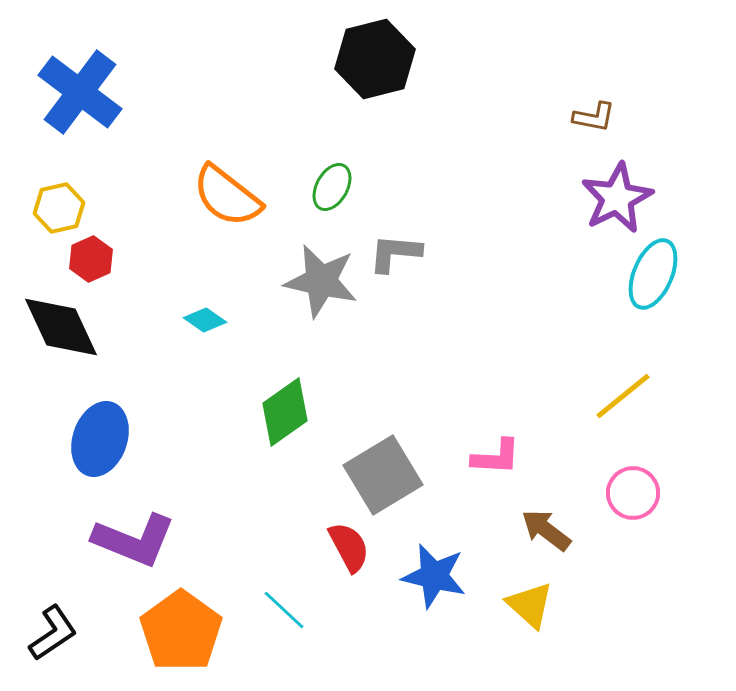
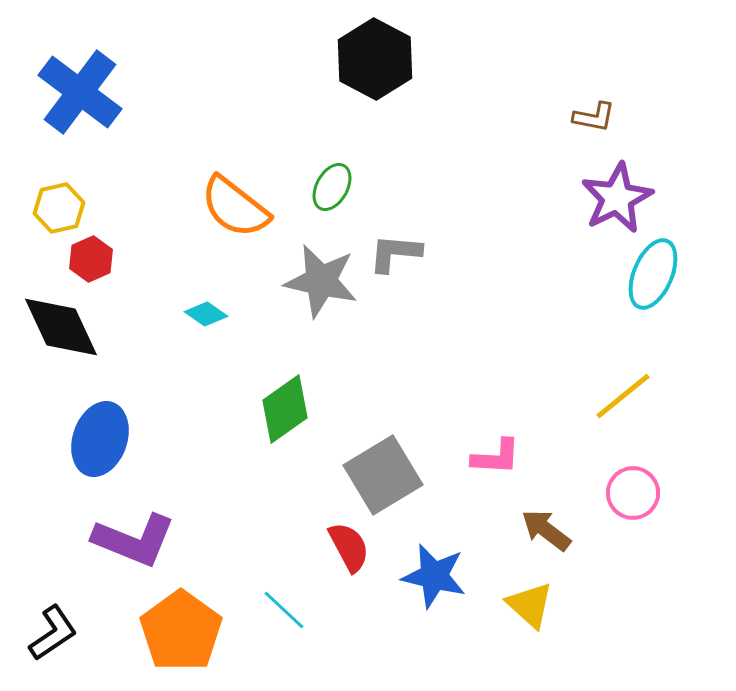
black hexagon: rotated 18 degrees counterclockwise
orange semicircle: moved 8 px right, 11 px down
cyan diamond: moved 1 px right, 6 px up
green diamond: moved 3 px up
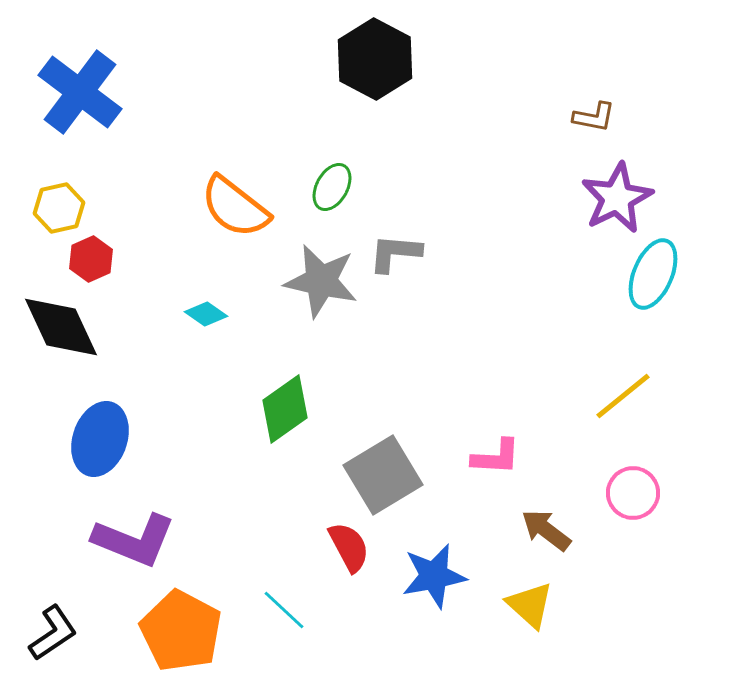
blue star: rotated 24 degrees counterclockwise
orange pentagon: rotated 8 degrees counterclockwise
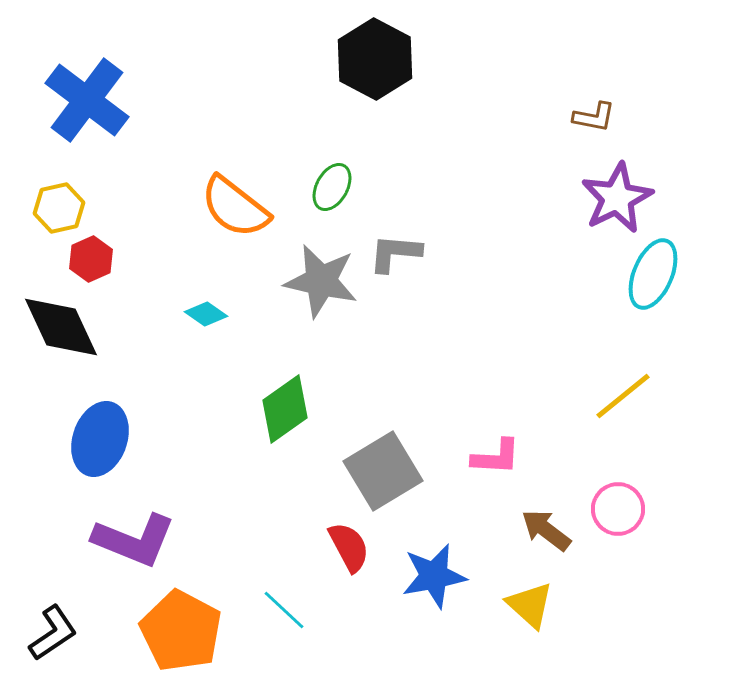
blue cross: moved 7 px right, 8 px down
gray square: moved 4 px up
pink circle: moved 15 px left, 16 px down
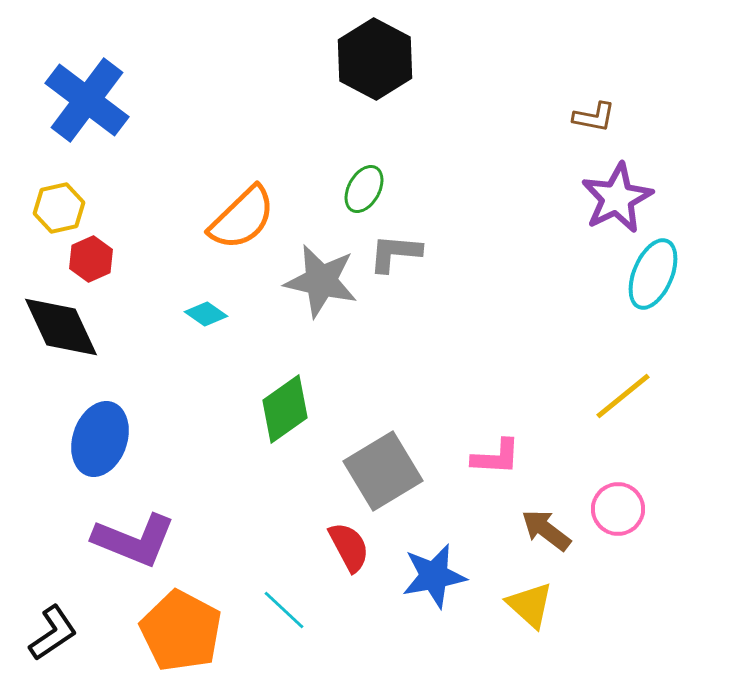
green ellipse: moved 32 px right, 2 px down
orange semicircle: moved 7 px right, 11 px down; rotated 82 degrees counterclockwise
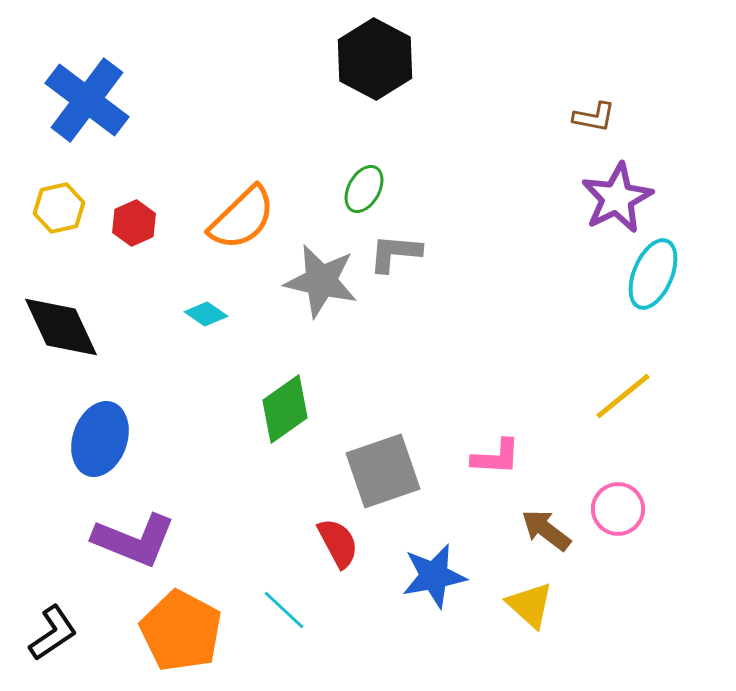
red hexagon: moved 43 px right, 36 px up
gray square: rotated 12 degrees clockwise
red semicircle: moved 11 px left, 4 px up
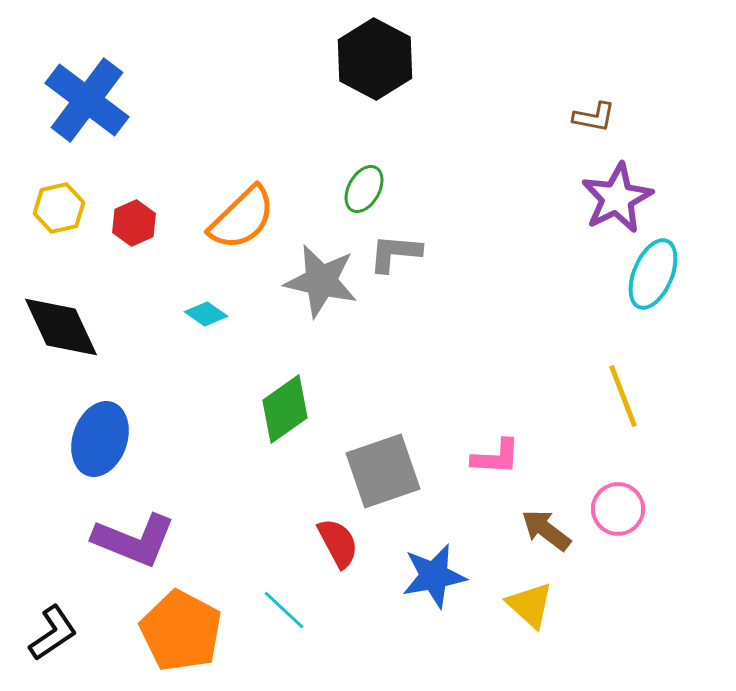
yellow line: rotated 72 degrees counterclockwise
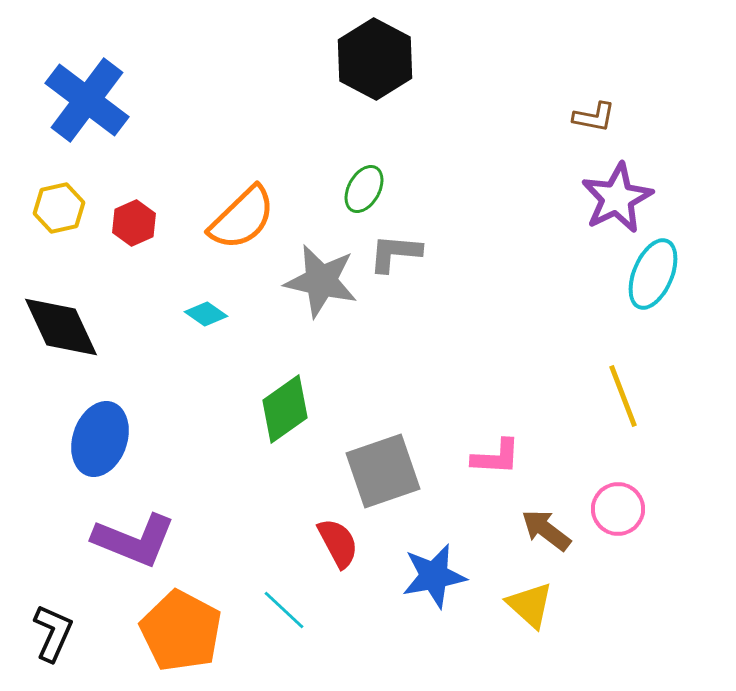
black L-shape: rotated 32 degrees counterclockwise
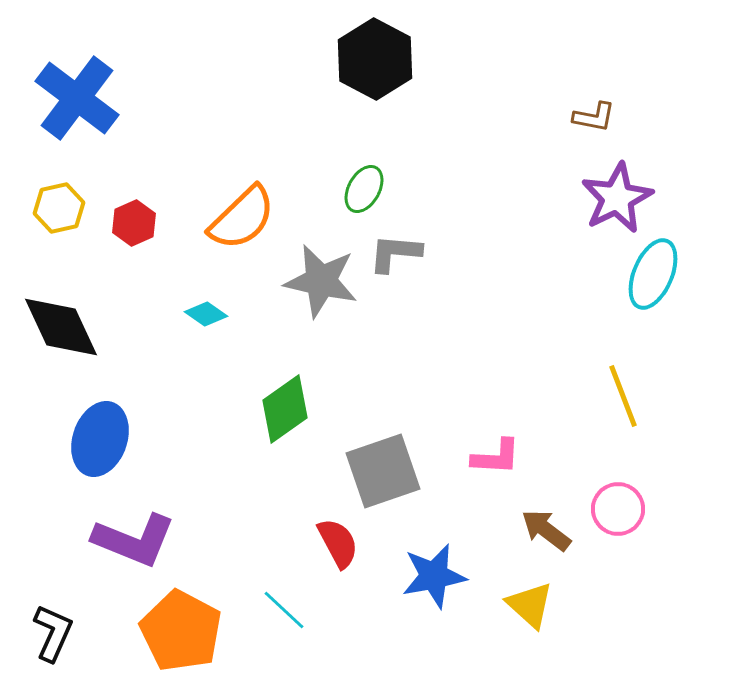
blue cross: moved 10 px left, 2 px up
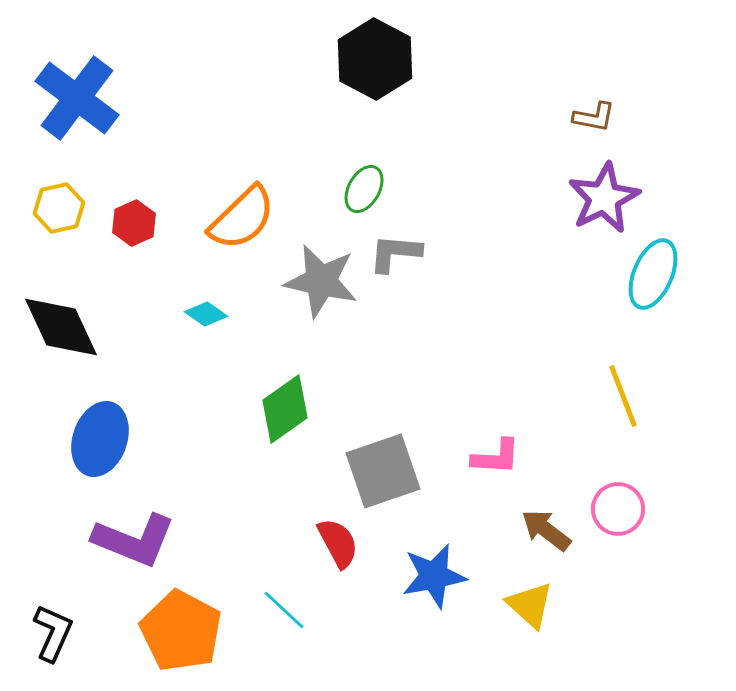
purple star: moved 13 px left
